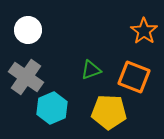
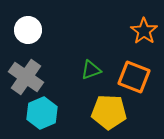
cyan hexagon: moved 10 px left, 5 px down
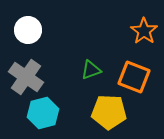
cyan hexagon: moved 1 px right; rotated 8 degrees clockwise
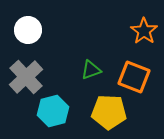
gray cross: rotated 12 degrees clockwise
cyan hexagon: moved 10 px right, 2 px up
